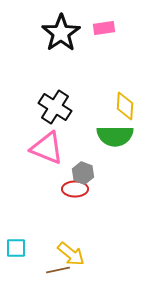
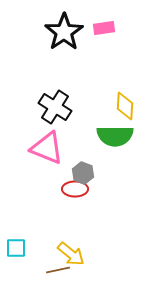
black star: moved 3 px right, 1 px up
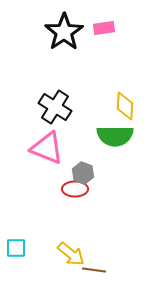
brown line: moved 36 px right; rotated 20 degrees clockwise
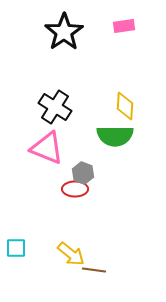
pink rectangle: moved 20 px right, 2 px up
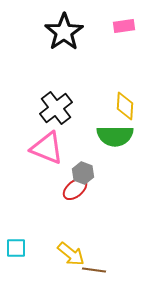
black cross: moved 1 px right, 1 px down; rotated 20 degrees clockwise
red ellipse: rotated 40 degrees counterclockwise
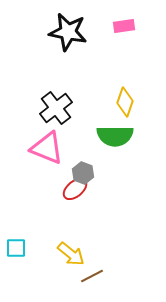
black star: moved 4 px right; rotated 27 degrees counterclockwise
yellow diamond: moved 4 px up; rotated 16 degrees clockwise
brown line: moved 2 px left, 6 px down; rotated 35 degrees counterclockwise
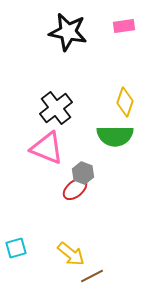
cyan square: rotated 15 degrees counterclockwise
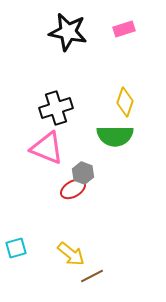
pink rectangle: moved 3 px down; rotated 10 degrees counterclockwise
black cross: rotated 20 degrees clockwise
red ellipse: moved 2 px left; rotated 10 degrees clockwise
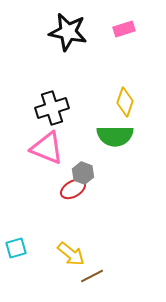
black cross: moved 4 px left
